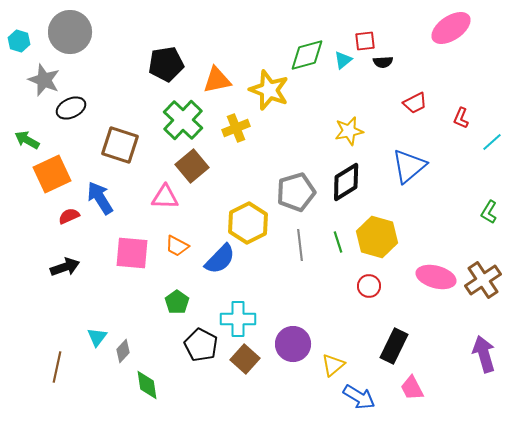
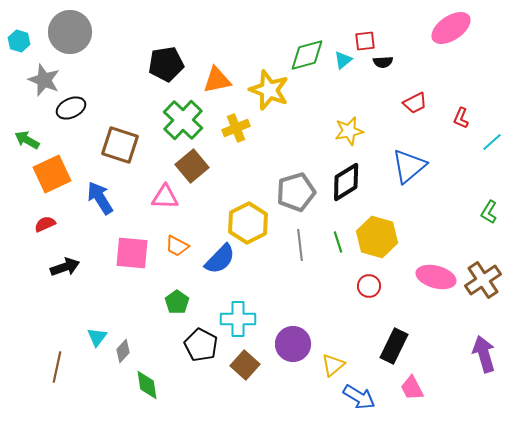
red semicircle at (69, 216): moved 24 px left, 8 px down
brown square at (245, 359): moved 6 px down
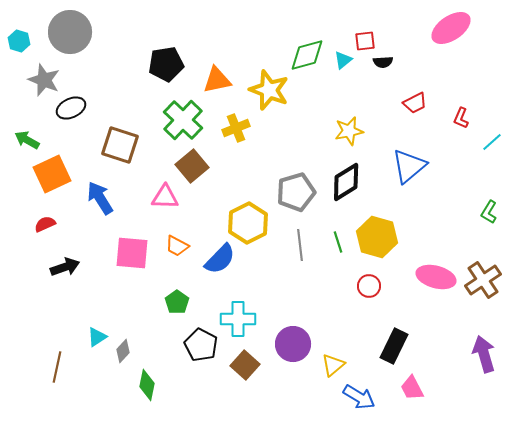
cyan triangle at (97, 337): rotated 20 degrees clockwise
green diamond at (147, 385): rotated 20 degrees clockwise
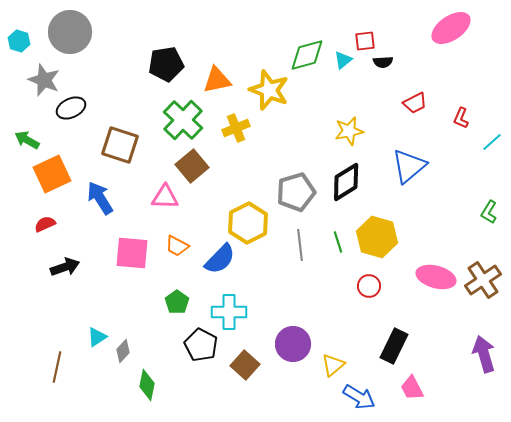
cyan cross at (238, 319): moved 9 px left, 7 px up
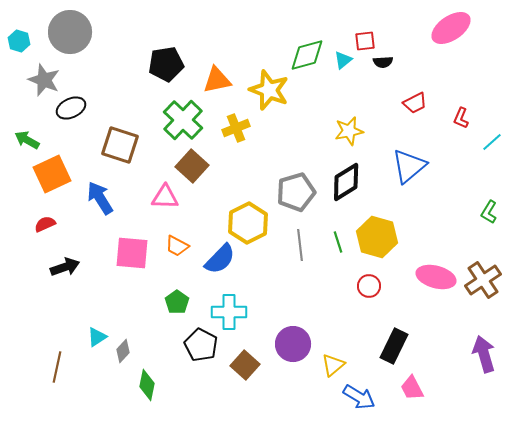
brown square at (192, 166): rotated 8 degrees counterclockwise
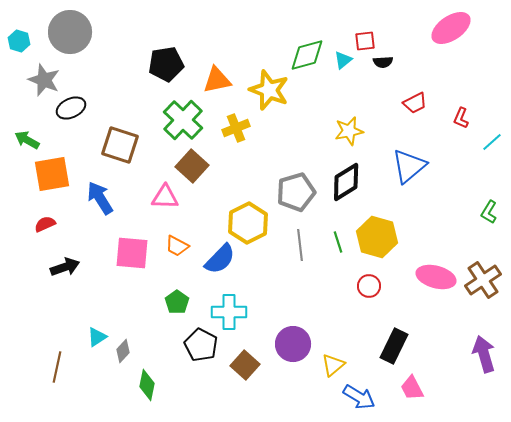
orange square at (52, 174): rotated 15 degrees clockwise
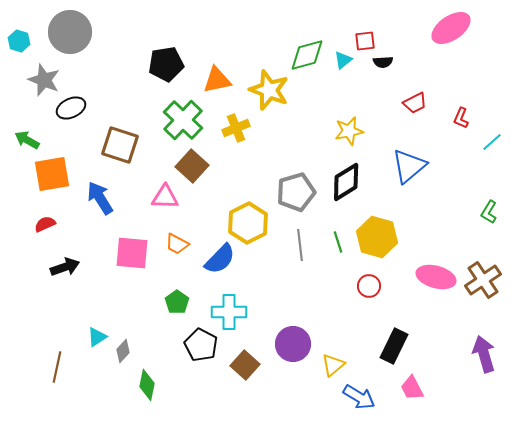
orange trapezoid at (177, 246): moved 2 px up
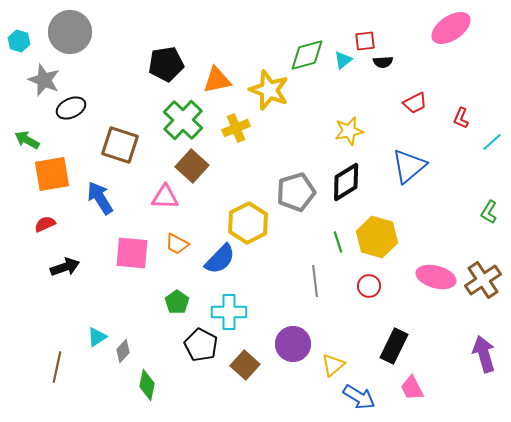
gray line at (300, 245): moved 15 px right, 36 px down
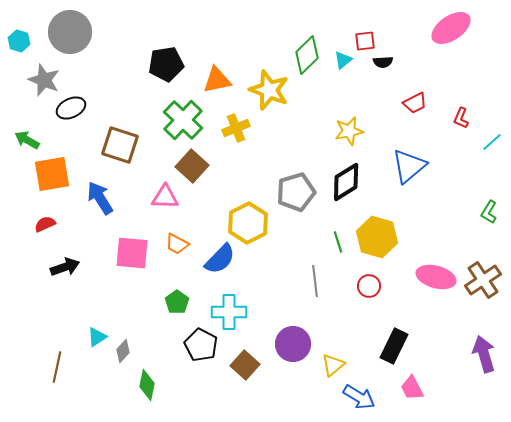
green diamond at (307, 55): rotated 30 degrees counterclockwise
